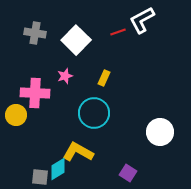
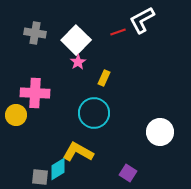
pink star: moved 13 px right, 14 px up; rotated 14 degrees counterclockwise
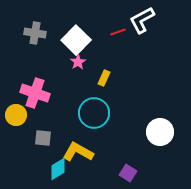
pink cross: rotated 16 degrees clockwise
gray square: moved 3 px right, 39 px up
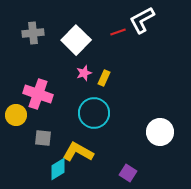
gray cross: moved 2 px left; rotated 15 degrees counterclockwise
pink star: moved 6 px right, 11 px down; rotated 14 degrees clockwise
pink cross: moved 3 px right, 1 px down
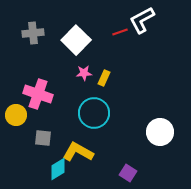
red line: moved 2 px right
pink star: rotated 14 degrees clockwise
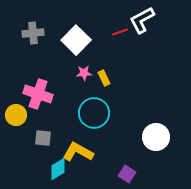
yellow rectangle: rotated 49 degrees counterclockwise
white circle: moved 4 px left, 5 px down
purple square: moved 1 px left, 1 px down
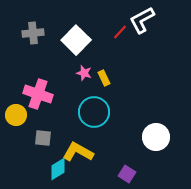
red line: rotated 28 degrees counterclockwise
pink star: rotated 21 degrees clockwise
cyan circle: moved 1 px up
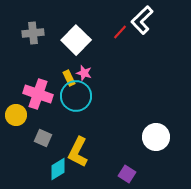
white L-shape: rotated 16 degrees counterclockwise
yellow rectangle: moved 35 px left
cyan circle: moved 18 px left, 16 px up
gray square: rotated 18 degrees clockwise
yellow L-shape: rotated 92 degrees counterclockwise
